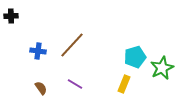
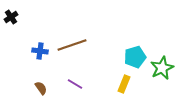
black cross: moved 1 px down; rotated 32 degrees counterclockwise
brown line: rotated 28 degrees clockwise
blue cross: moved 2 px right
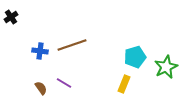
green star: moved 4 px right, 1 px up
purple line: moved 11 px left, 1 px up
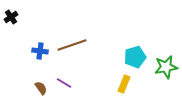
green star: rotated 15 degrees clockwise
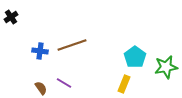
cyan pentagon: rotated 20 degrees counterclockwise
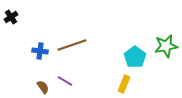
green star: moved 21 px up
purple line: moved 1 px right, 2 px up
brown semicircle: moved 2 px right, 1 px up
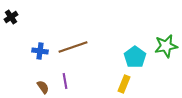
brown line: moved 1 px right, 2 px down
purple line: rotated 49 degrees clockwise
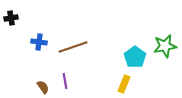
black cross: moved 1 px down; rotated 24 degrees clockwise
green star: moved 1 px left
blue cross: moved 1 px left, 9 px up
